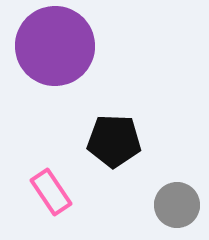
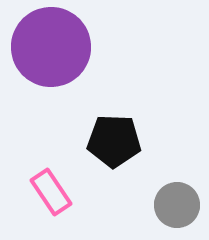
purple circle: moved 4 px left, 1 px down
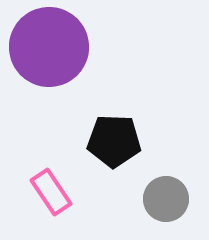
purple circle: moved 2 px left
gray circle: moved 11 px left, 6 px up
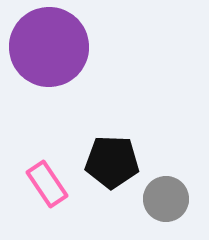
black pentagon: moved 2 px left, 21 px down
pink rectangle: moved 4 px left, 8 px up
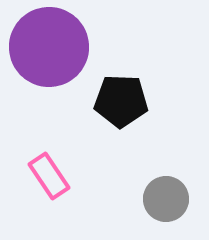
black pentagon: moved 9 px right, 61 px up
pink rectangle: moved 2 px right, 8 px up
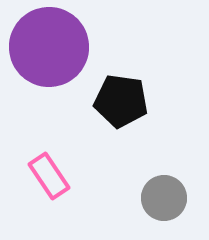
black pentagon: rotated 6 degrees clockwise
gray circle: moved 2 px left, 1 px up
